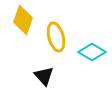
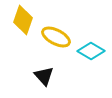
yellow ellipse: rotated 48 degrees counterclockwise
cyan diamond: moved 1 px left, 1 px up
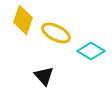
yellow ellipse: moved 4 px up
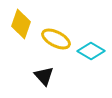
yellow diamond: moved 2 px left, 4 px down
yellow ellipse: moved 6 px down
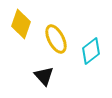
yellow ellipse: rotated 36 degrees clockwise
cyan diamond: rotated 68 degrees counterclockwise
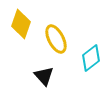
cyan diamond: moved 7 px down
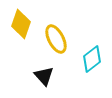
cyan diamond: moved 1 px right, 1 px down
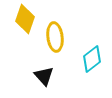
yellow diamond: moved 4 px right, 5 px up
yellow ellipse: moved 1 px left, 2 px up; rotated 20 degrees clockwise
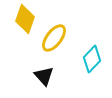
yellow ellipse: moved 1 px left, 1 px down; rotated 44 degrees clockwise
cyan diamond: rotated 8 degrees counterclockwise
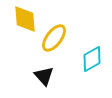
yellow diamond: rotated 24 degrees counterclockwise
cyan diamond: rotated 16 degrees clockwise
